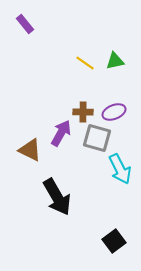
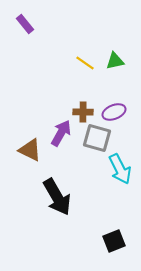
black square: rotated 15 degrees clockwise
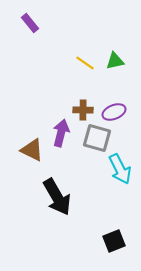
purple rectangle: moved 5 px right, 1 px up
brown cross: moved 2 px up
purple arrow: rotated 16 degrees counterclockwise
brown triangle: moved 2 px right
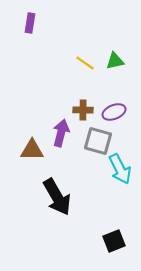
purple rectangle: rotated 48 degrees clockwise
gray square: moved 1 px right, 3 px down
brown triangle: rotated 25 degrees counterclockwise
